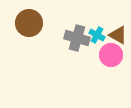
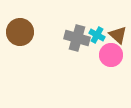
brown circle: moved 9 px left, 9 px down
brown triangle: rotated 12 degrees clockwise
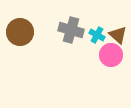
gray cross: moved 6 px left, 8 px up
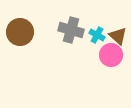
brown triangle: moved 1 px down
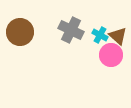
gray cross: rotated 10 degrees clockwise
cyan cross: moved 3 px right
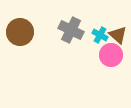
brown triangle: moved 1 px up
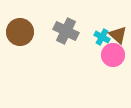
gray cross: moved 5 px left, 1 px down
cyan cross: moved 2 px right, 2 px down
pink circle: moved 2 px right
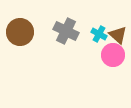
cyan cross: moved 3 px left, 3 px up
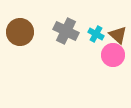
cyan cross: moved 3 px left
